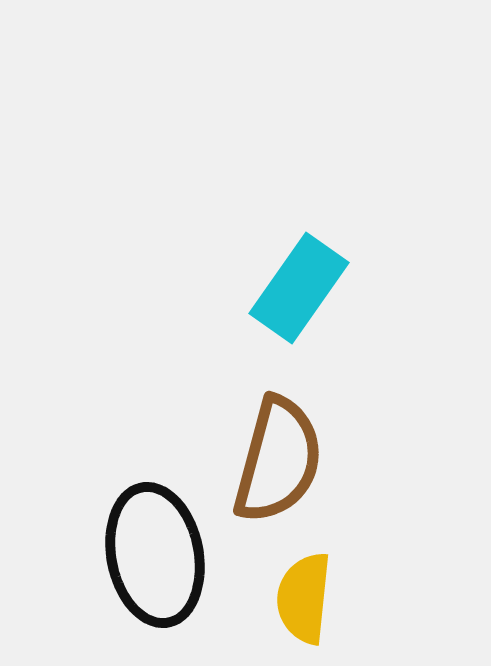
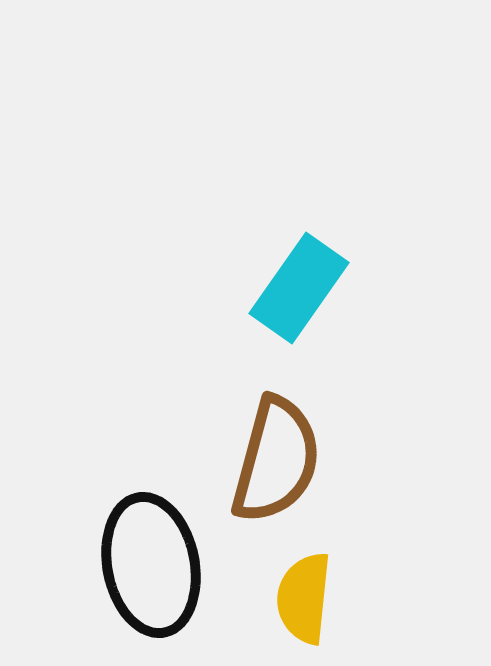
brown semicircle: moved 2 px left
black ellipse: moved 4 px left, 10 px down
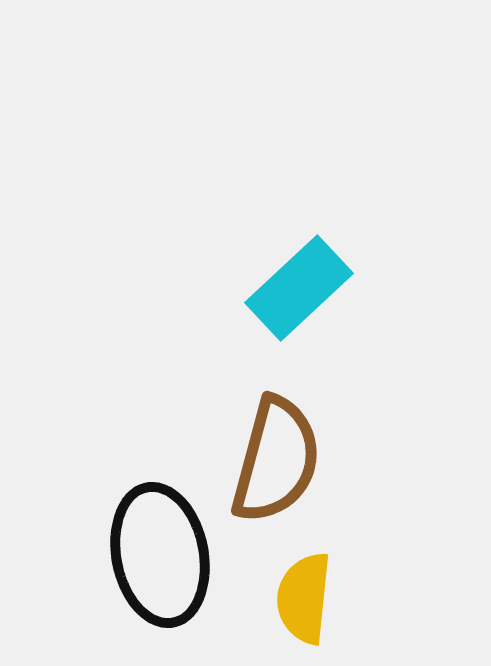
cyan rectangle: rotated 12 degrees clockwise
black ellipse: moved 9 px right, 10 px up
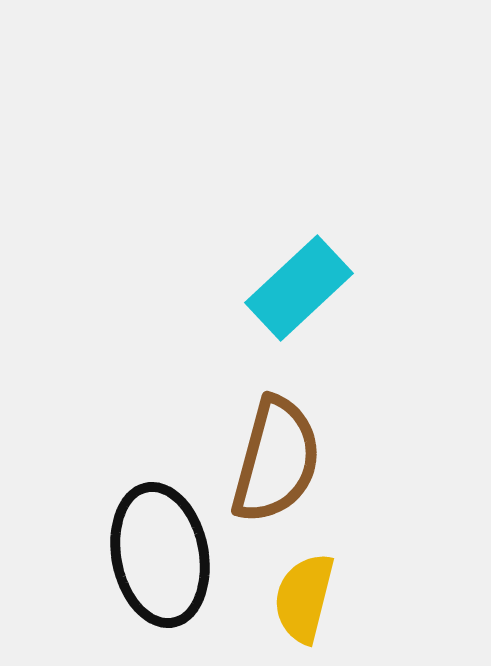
yellow semicircle: rotated 8 degrees clockwise
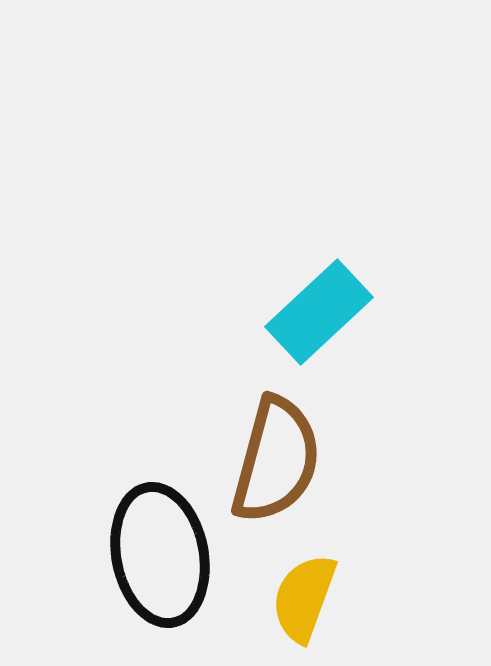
cyan rectangle: moved 20 px right, 24 px down
yellow semicircle: rotated 6 degrees clockwise
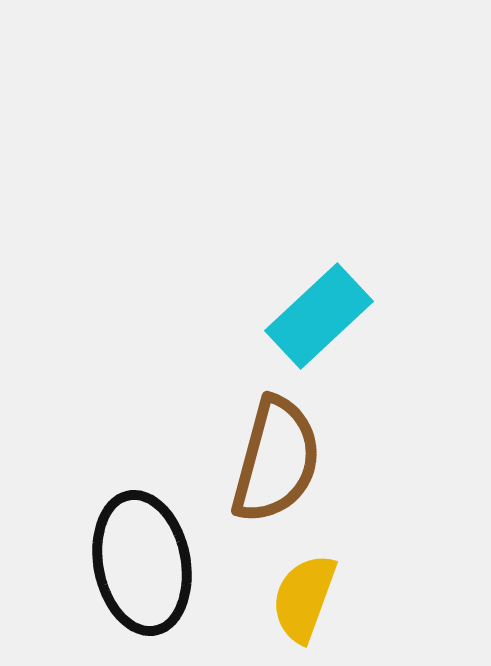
cyan rectangle: moved 4 px down
black ellipse: moved 18 px left, 8 px down
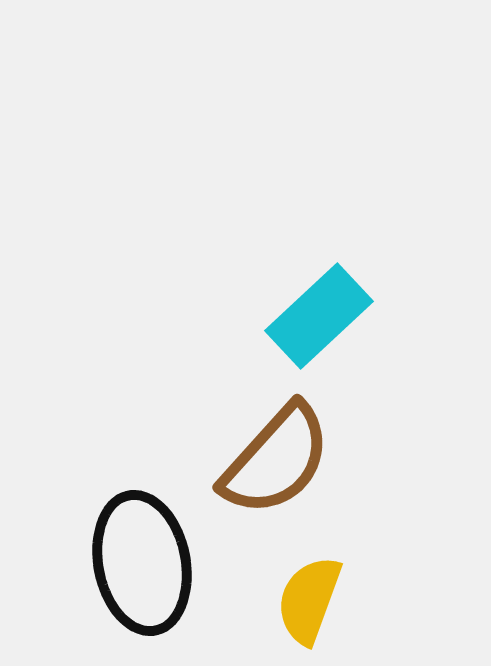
brown semicircle: rotated 27 degrees clockwise
yellow semicircle: moved 5 px right, 2 px down
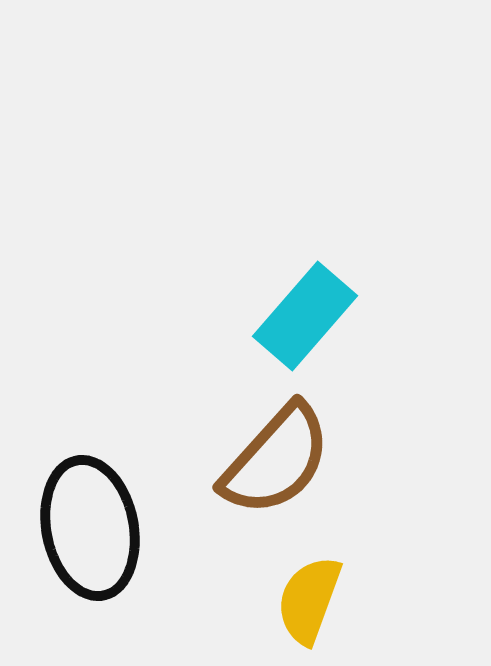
cyan rectangle: moved 14 px left; rotated 6 degrees counterclockwise
black ellipse: moved 52 px left, 35 px up
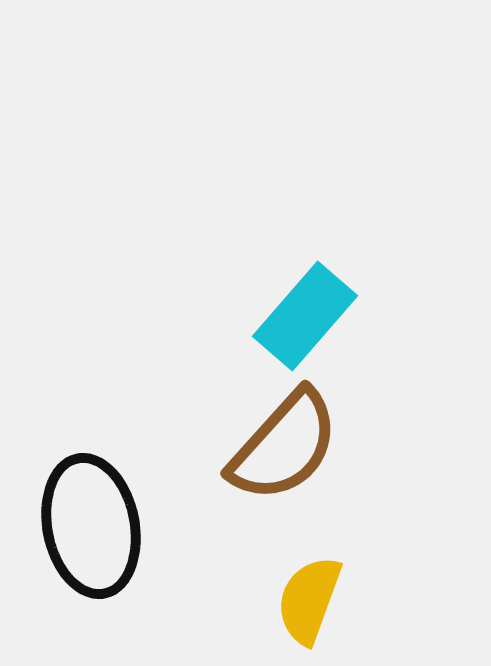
brown semicircle: moved 8 px right, 14 px up
black ellipse: moved 1 px right, 2 px up
